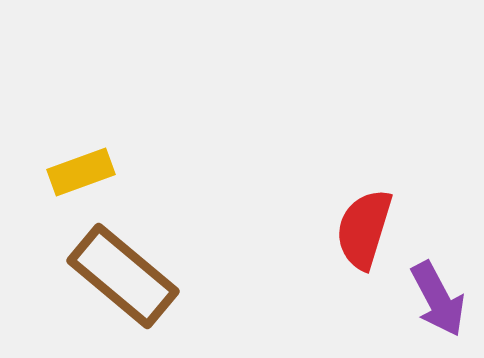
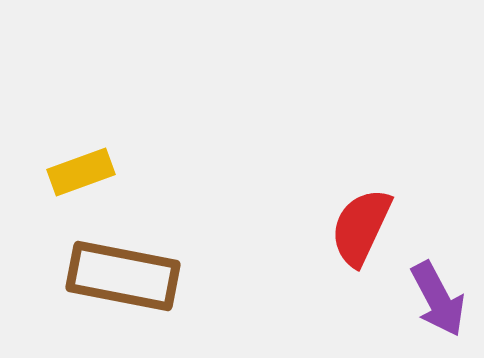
red semicircle: moved 3 px left, 2 px up; rotated 8 degrees clockwise
brown rectangle: rotated 29 degrees counterclockwise
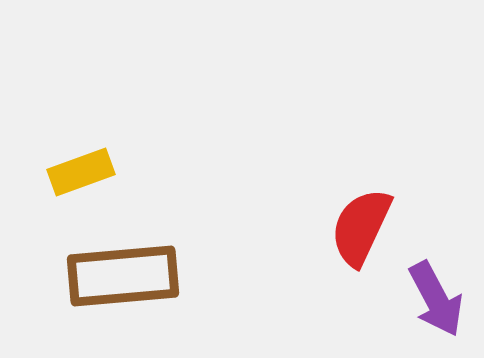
brown rectangle: rotated 16 degrees counterclockwise
purple arrow: moved 2 px left
